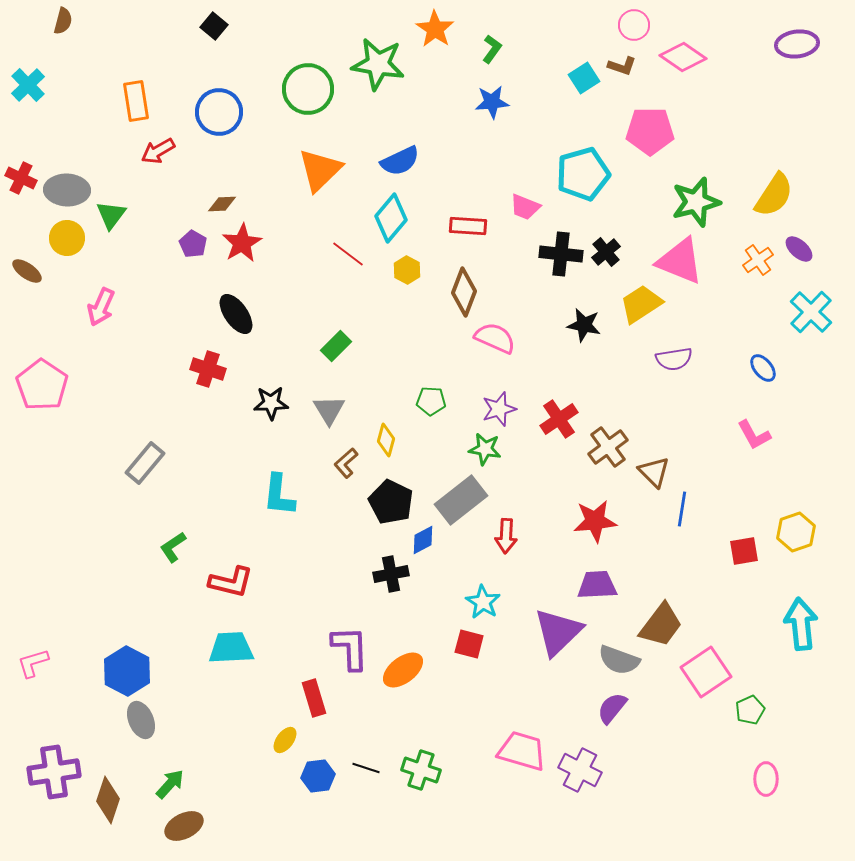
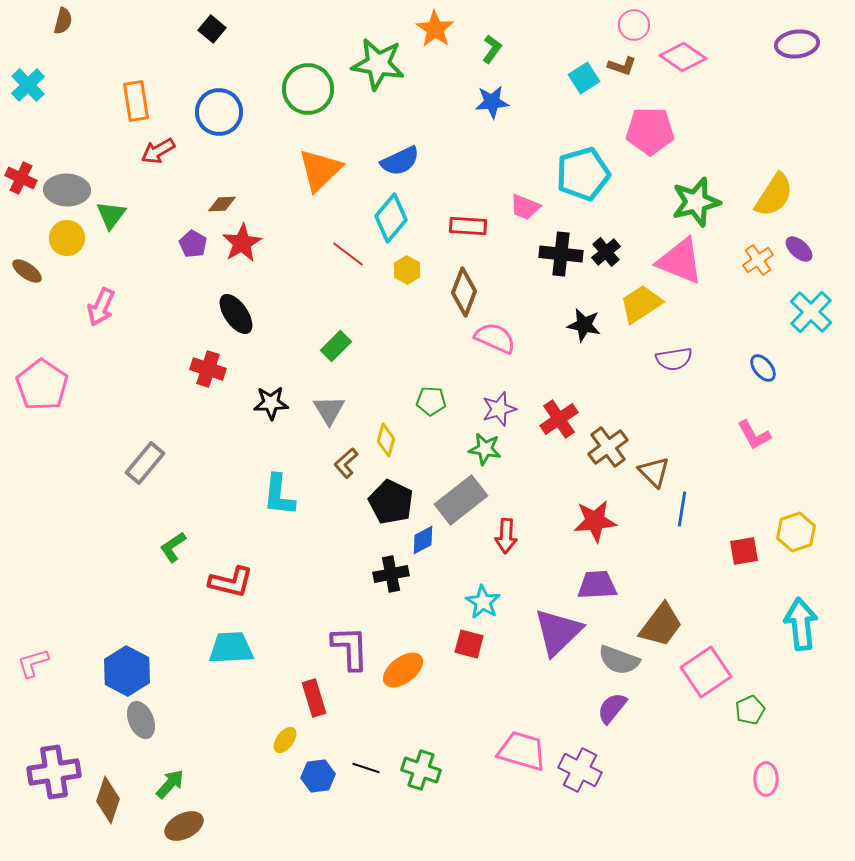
black square at (214, 26): moved 2 px left, 3 px down
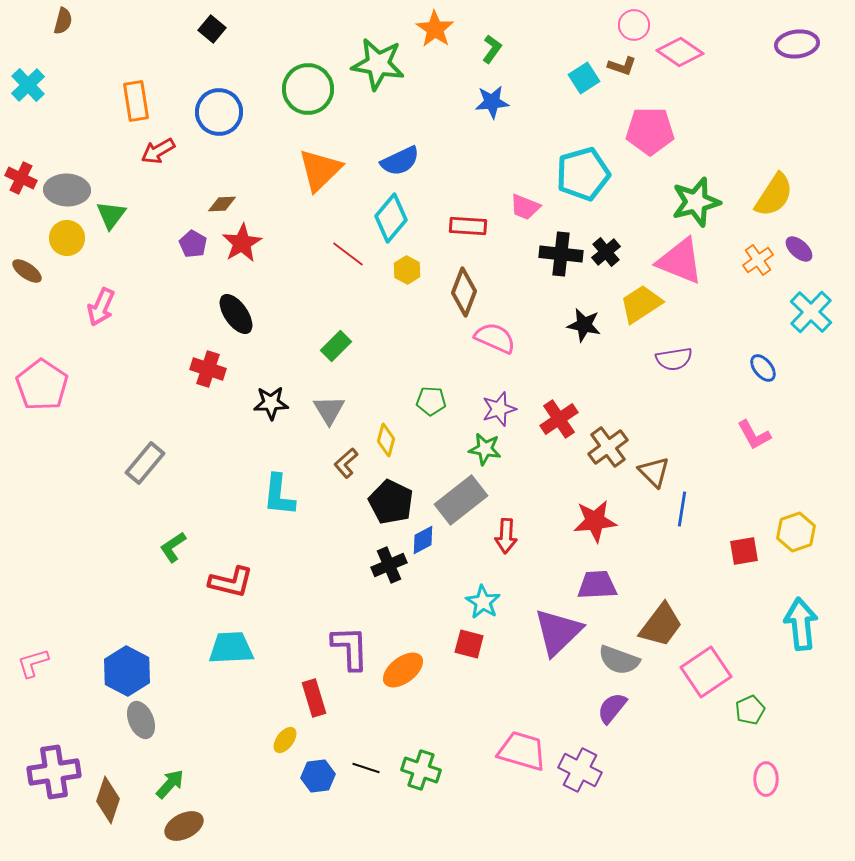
pink diamond at (683, 57): moved 3 px left, 5 px up
black cross at (391, 574): moved 2 px left, 9 px up; rotated 12 degrees counterclockwise
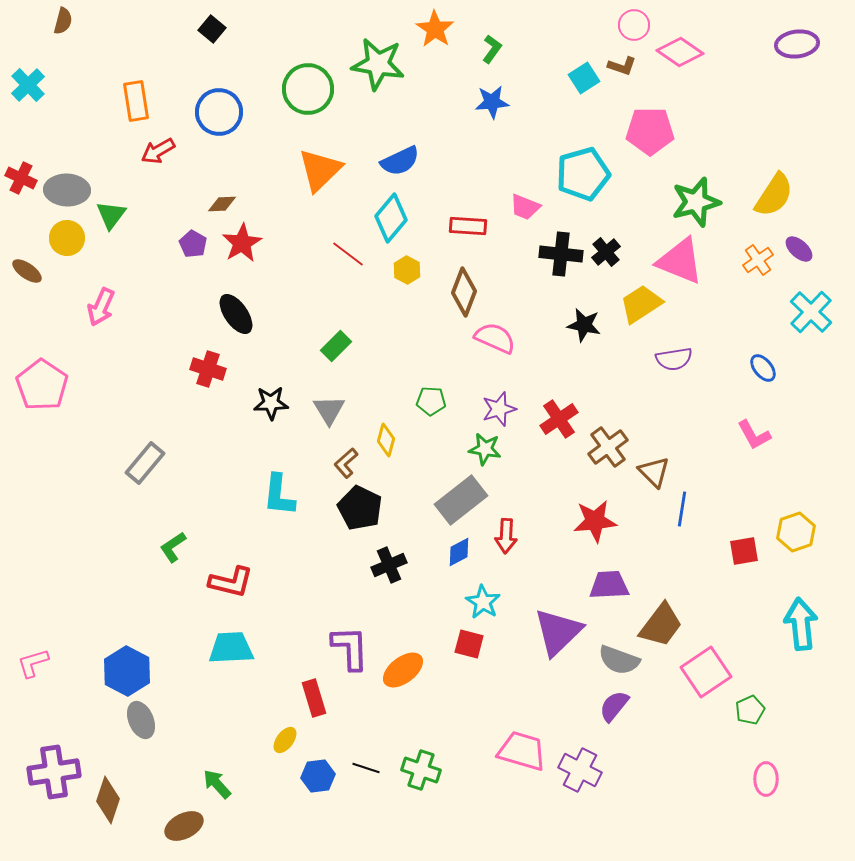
black pentagon at (391, 502): moved 31 px left, 6 px down
blue diamond at (423, 540): moved 36 px right, 12 px down
purple trapezoid at (597, 585): moved 12 px right
purple semicircle at (612, 708): moved 2 px right, 2 px up
green arrow at (170, 784): moved 47 px right; rotated 84 degrees counterclockwise
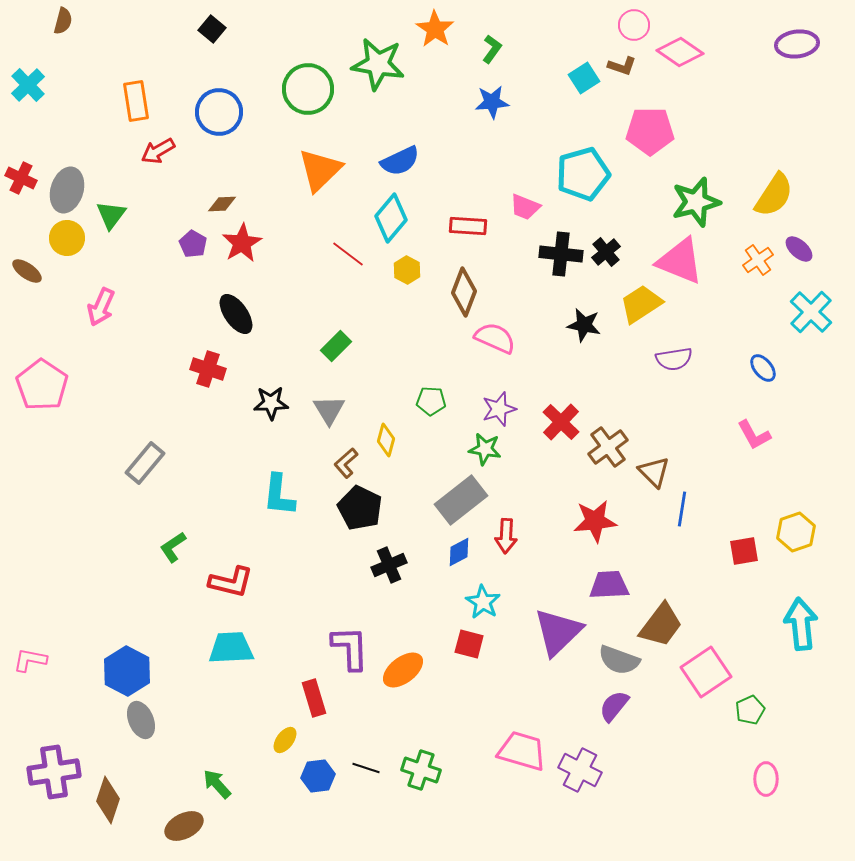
gray ellipse at (67, 190): rotated 75 degrees counterclockwise
red cross at (559, 419): moved 2 px right, 3 px down; rotated 12 degrees counterclockwise
pink L-shape at (33, 663): moved 3 px left, 3 px up; rotated 28 degrees clockwise
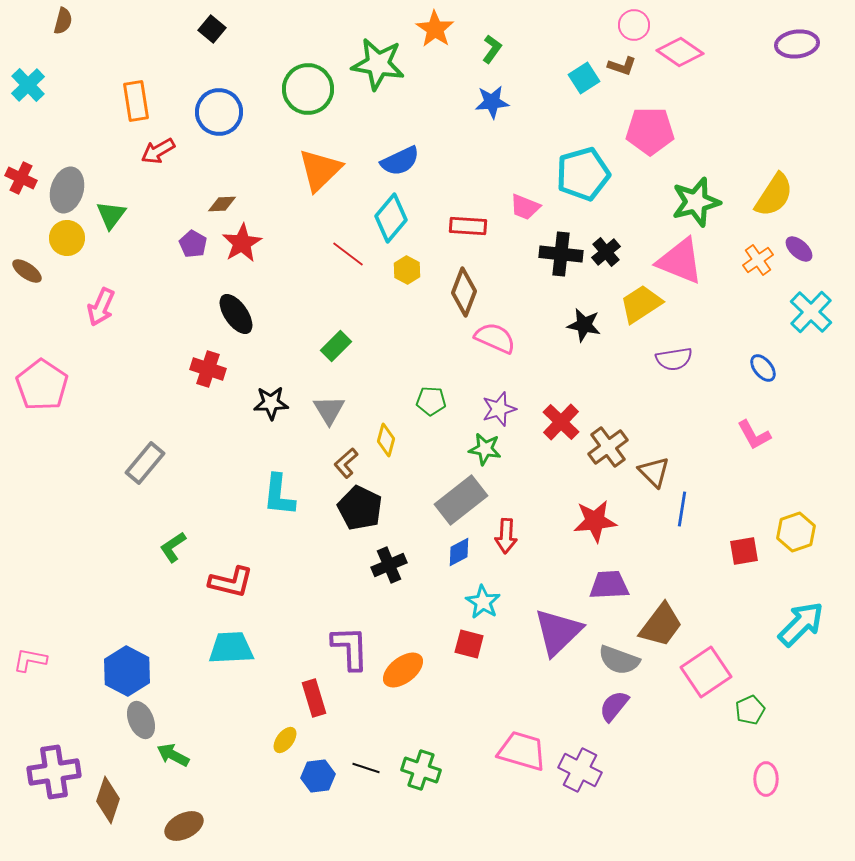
cyan arrow at (801, 624): rotated 51 degrees clockwise
green arrow at (217, 784): moved 44 px left, 29 px up; rotated 20 degrees counterclockwise
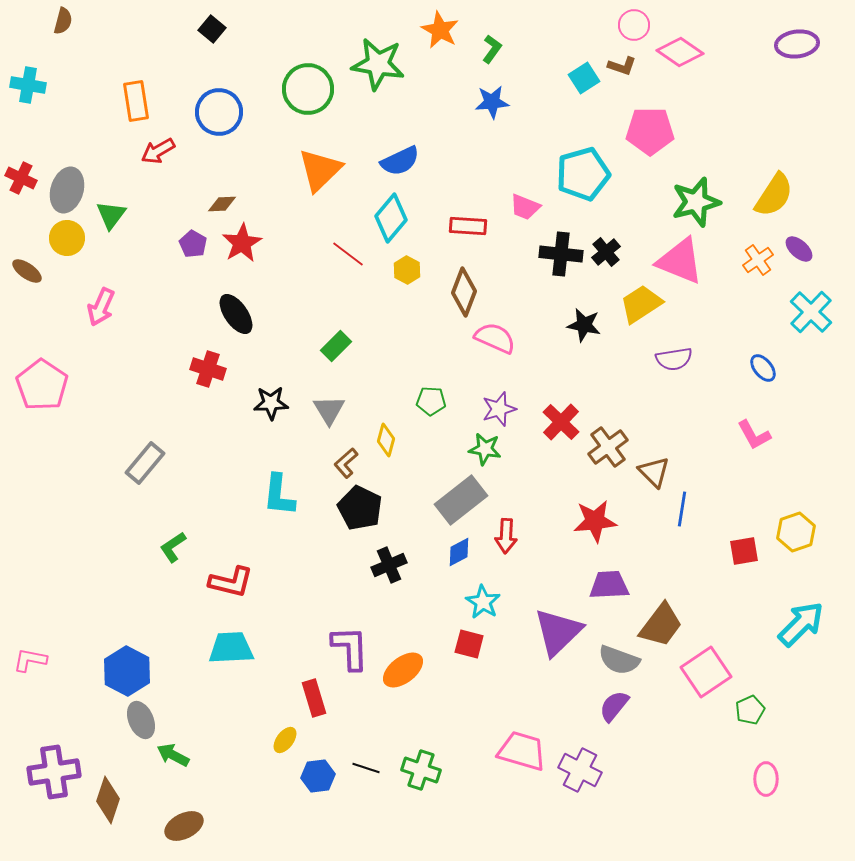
orange star at (435, 29): moved 5 px right, 1 px down; rotated 6 degrees counterclockwise
cyan cross at (28, 85): rotated 36 degrees counterclockwise
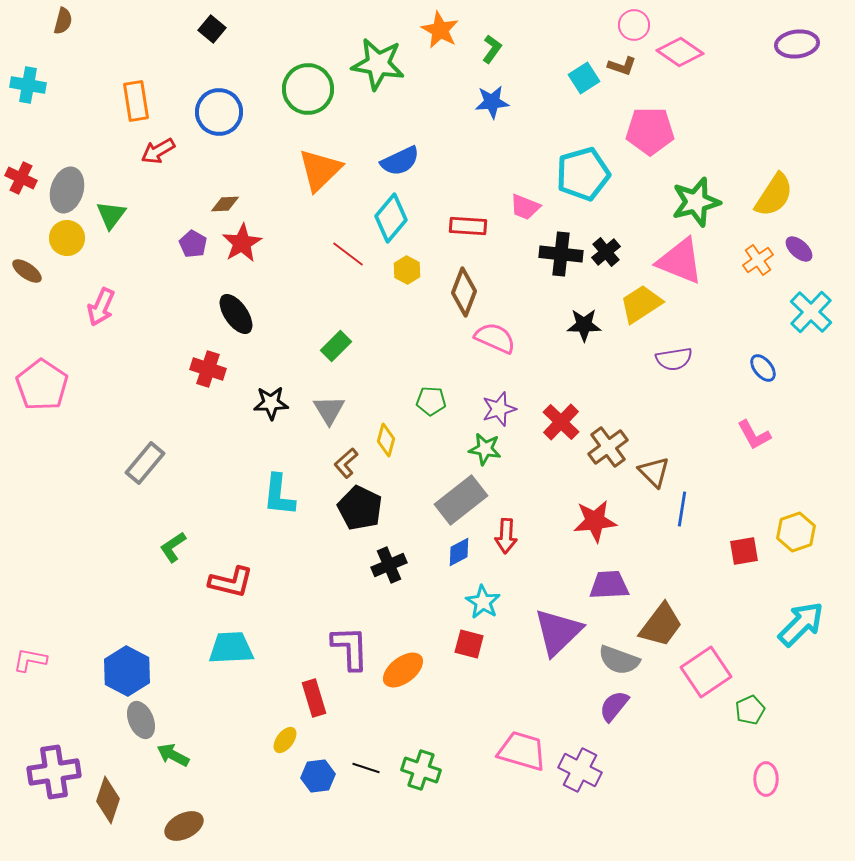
brown diamond at (222, 204): moved 3 px right
black star at (584, 325): rotated 12 degrees counterclockwise
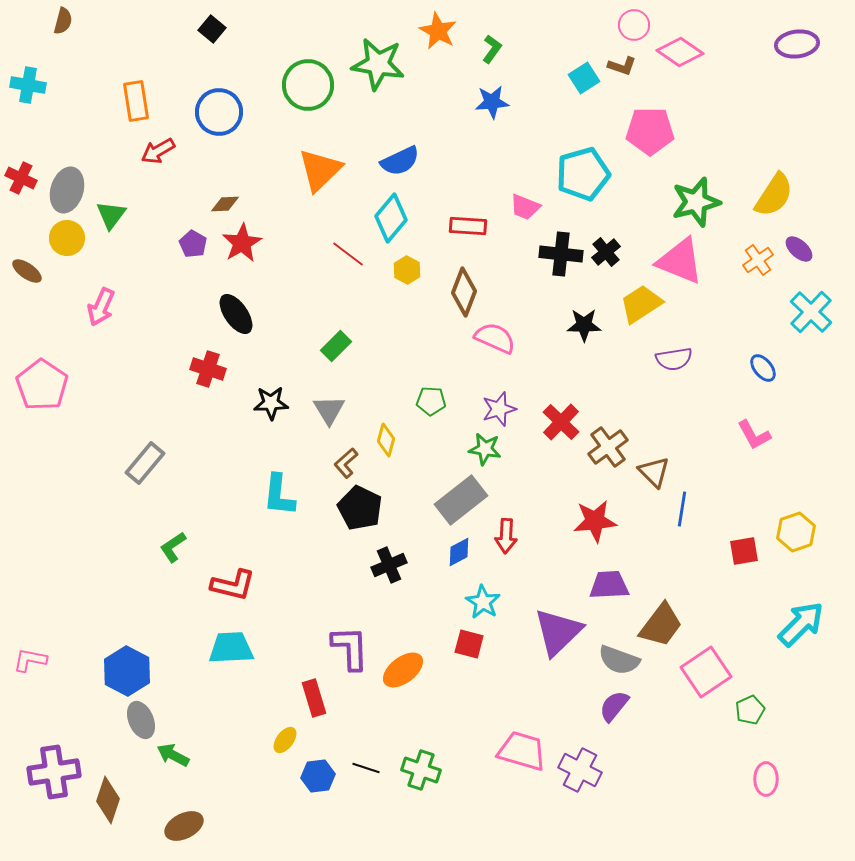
orange star at (440, 30): moved 2 px left, 1 px down
green circle at (308, 89): moved 4 px up
red L-shape at (231, 582): moved 2 px right, 3 px down
